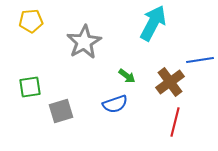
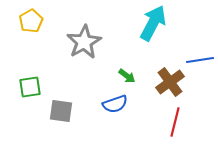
yellow pentagon: rotated 25 degrees counterclockwise
gray square: rotated 25 degrees clockwise
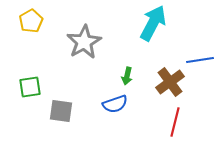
green arrow: rotated 66 degrees clockwise
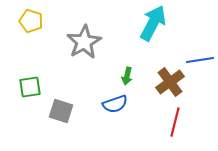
yellow pentagon: rotated 25 degrees counterclockwise
gray square: rotated 10 degrees clockwise
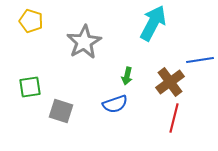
red line: moved 1 px left, 4 px up
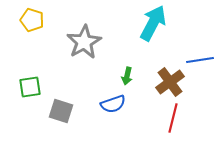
yellow pentagon: moved 1 px right, 1 px up
blue semicircle: moved 2 px left
red line: moved 1 px left
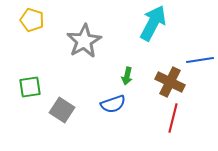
gray star: moved 1 px up
brown cross: rotated 28 degrees counterclockwise
gray square: moved 1 px right, 1 px up; rotated 15 degrees clockwise
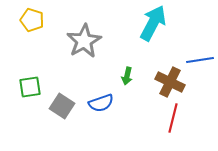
blue semicircle: moved 12 px left, 1 px up
gray square: moved 4 px up
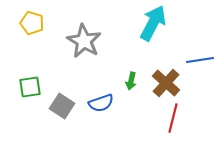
yellow pentagon: moved 3 px down
gray star: rotated 12 degrees counterclockwise
green arrow: moved 4 px right, 5 px down
brown cross: moved 4 px left, 1 px down; rotated 16 degrees clockwise
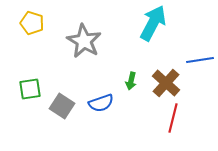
green square: moved 2 px down
